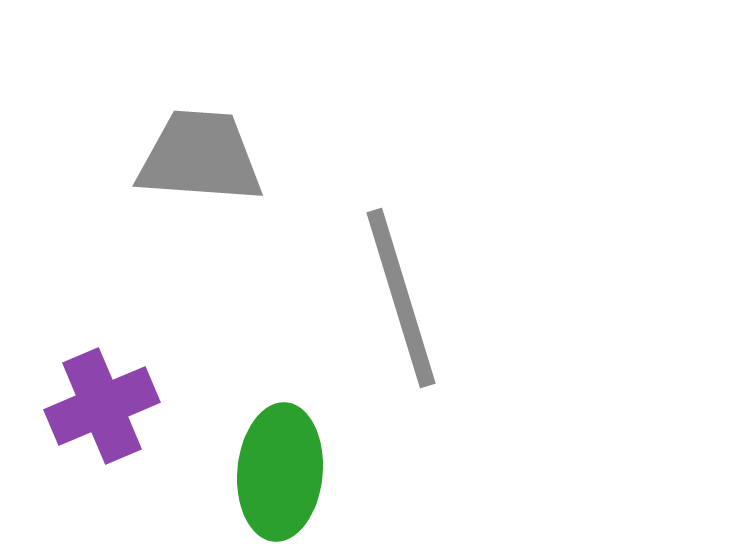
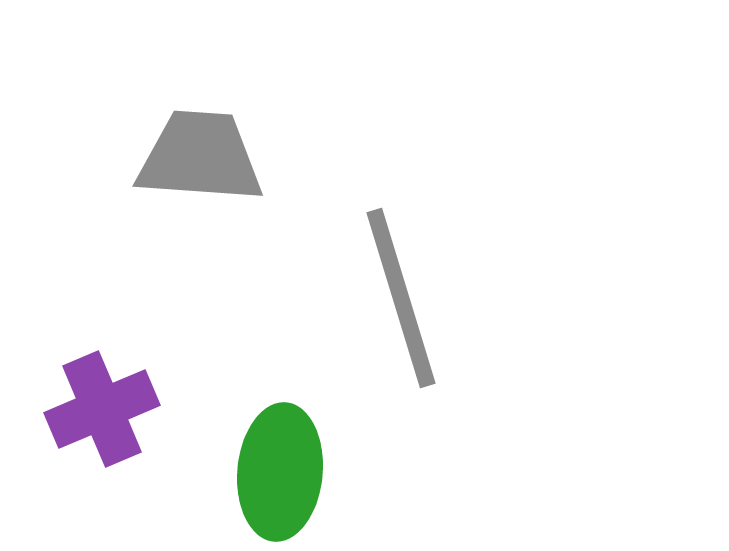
purple cross: moved 3 px down
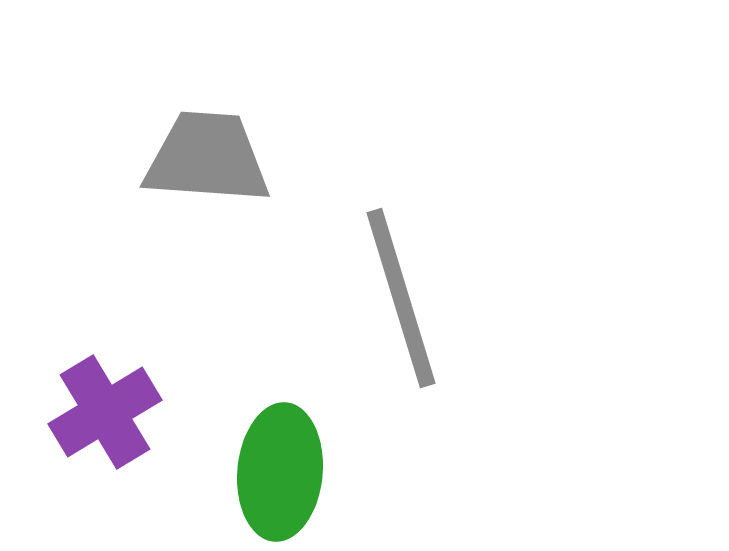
gray trapezoid: moved 7 px right, 1 px down
purple cross: moved 3 px right, 3 px down; rotated 8 degrees counterclockwise
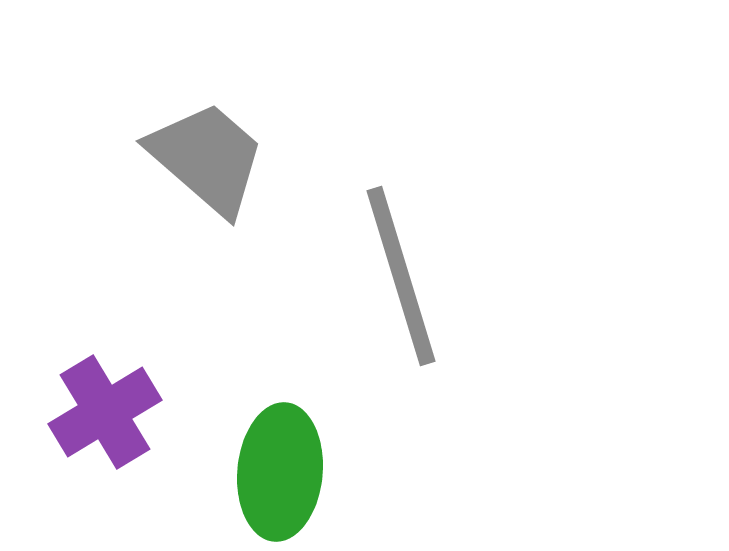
gray trapezoid: rotated 37 degrees clockwise
gray line: moved 22 px up
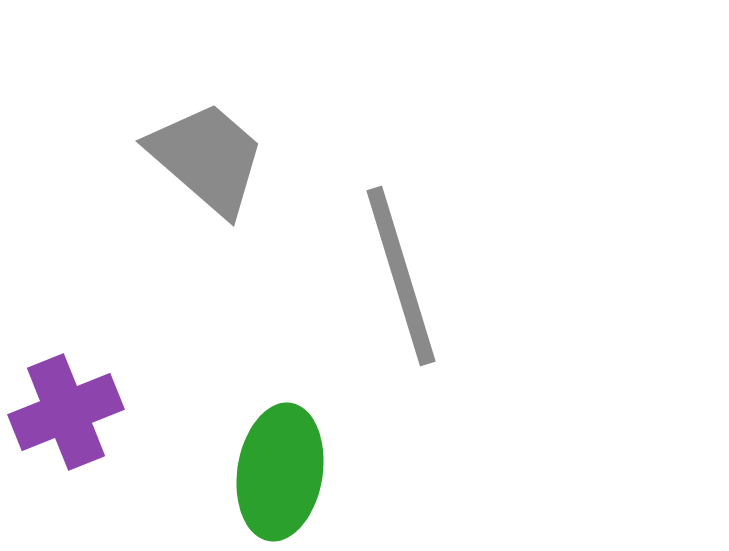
purple cross: moved 39 px left; rotated 9 degrees clockwise
green ellipse: rotated 4 degrees clockwise
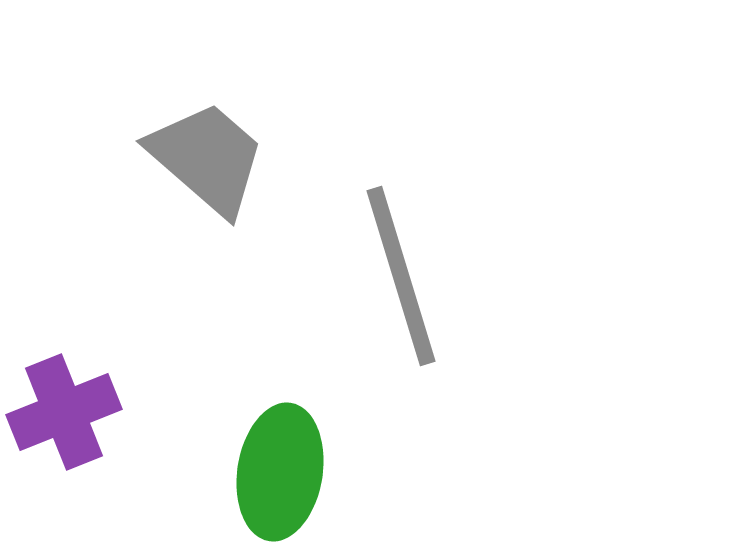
purple cross: moved 2 px left
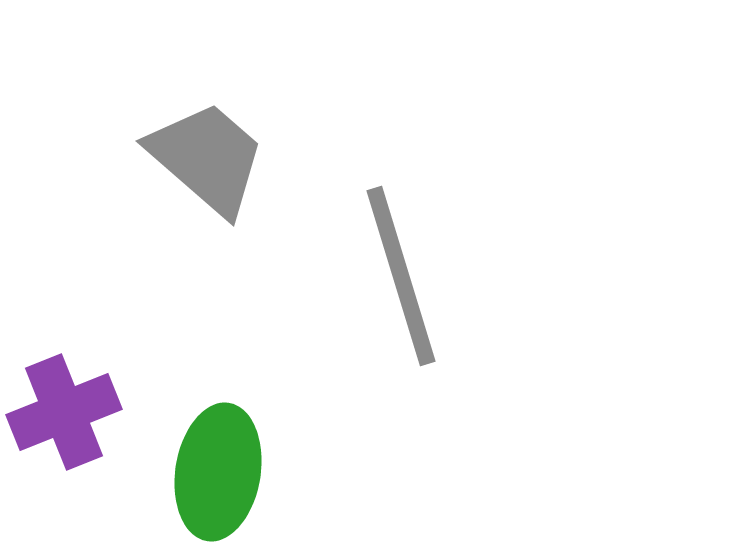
green ellipse: moved 62 px left
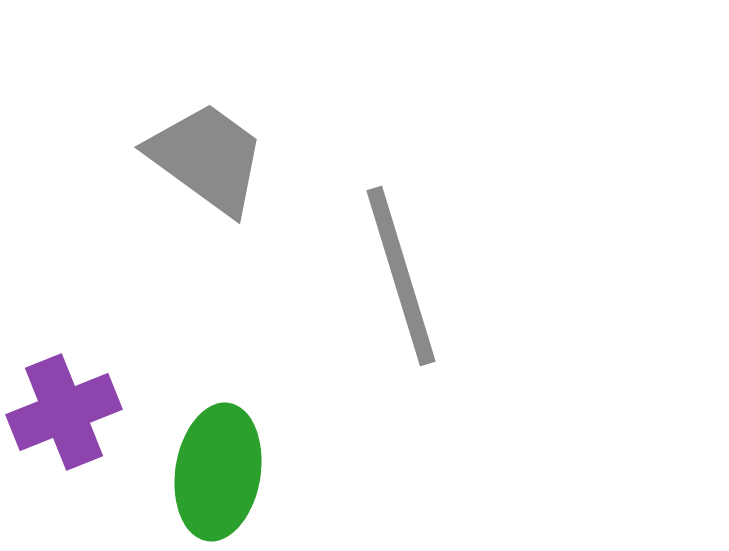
gray trapezoid: rotated 5 degrees counterclockwise
